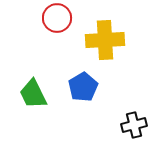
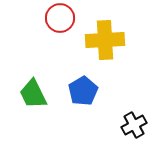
red circle: moved 3 px right
blue pentagon: moved 4 px down
black cross: rotated 15 degrees counterclockwise
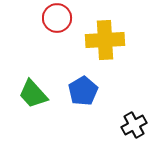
red circle: moved 3 px left
green trapezoid: rotated 16 degrees counterclockwise
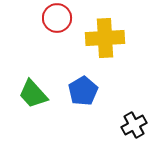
yellow cross: moved 2 px up
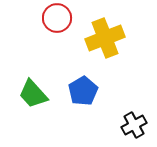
yellow cross: rotated 18 degrees counterclockwise
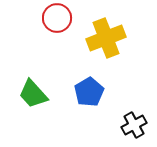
yellow cross: moved 1 px right
blue pentagon: moved 6 px right, 1 px down
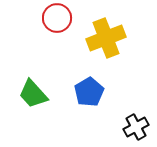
black cross: moved 2 px right, 2 px down
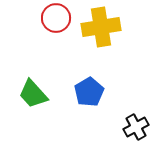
red circle: moved 1 px left
yellow cross: moved 5 px left, 11 px up; rotated 12 degrees clockwise
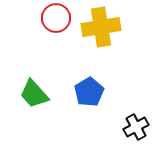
green trapezoid: moved 1 px right
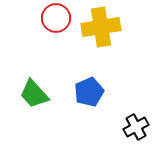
blue pentagon: rotated 8 degrees clockwise
